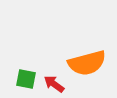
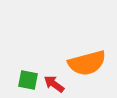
green square: moved 2 px right, 1 px down
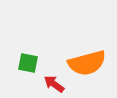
green square: moved 17 px up
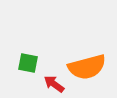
orange semicircle: moved 4 px down
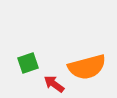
green square: rotated 30 degrees counterclockwise
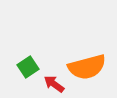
green square: moved 4 px down; rotated 15 degrees counterclockwise
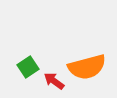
red arrow: moved 3 px up
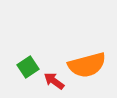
orange semicircle: moved 2 px up
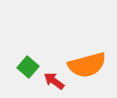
green square: rotated 15 degrees counterclockwise
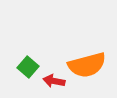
red arrow: rotated 25 degrees counterclockwise
